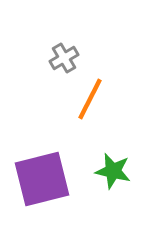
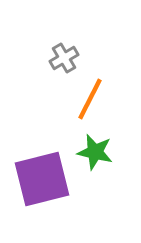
green star: moved 18 px left, 19 px up
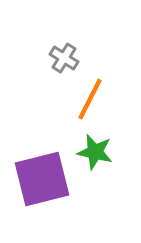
gray cross: rotated 28 degrees counterclockwise
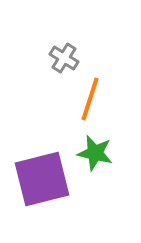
orange line: rotated 9 degrees counterclockwise
green star: moved 1 px down
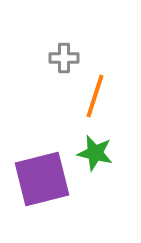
gray cross: rotated 32 degrees counterclockwise
orange line: moved 5 px right, 3 px up
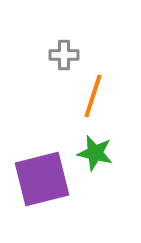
gray cross: moved 3 px up
orange line: moved 2 px left
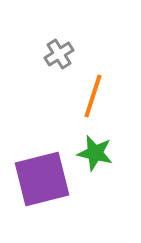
gray cross: moved 5 px left, 1 px up; rotated 32 degrees counterclockwise
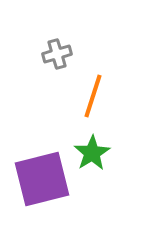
gray cross: moved 2 px left; rotated 16 degrees clockwise
green star: moved 3 px left; rotated 27 degrees clockwise
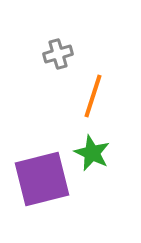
gray cross: moved 1 px right
green star: rotated 15 degrees counterclockwise
